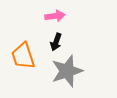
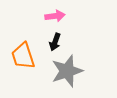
black arrow: moved 1 px left
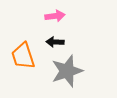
black arrow: rotated 72 degrees clockwise
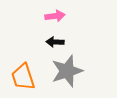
orange trapezoid: moved 21 px down
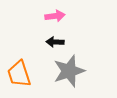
gray star: moved 2 px right
orange trapezoid: moved 4 px left, 3 px up
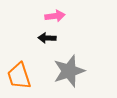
black arrow: moved 8 px left, 4 px up
orange trapezoid: moved 2 px down
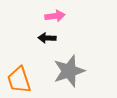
orange trapezoid: moved 4 px down
